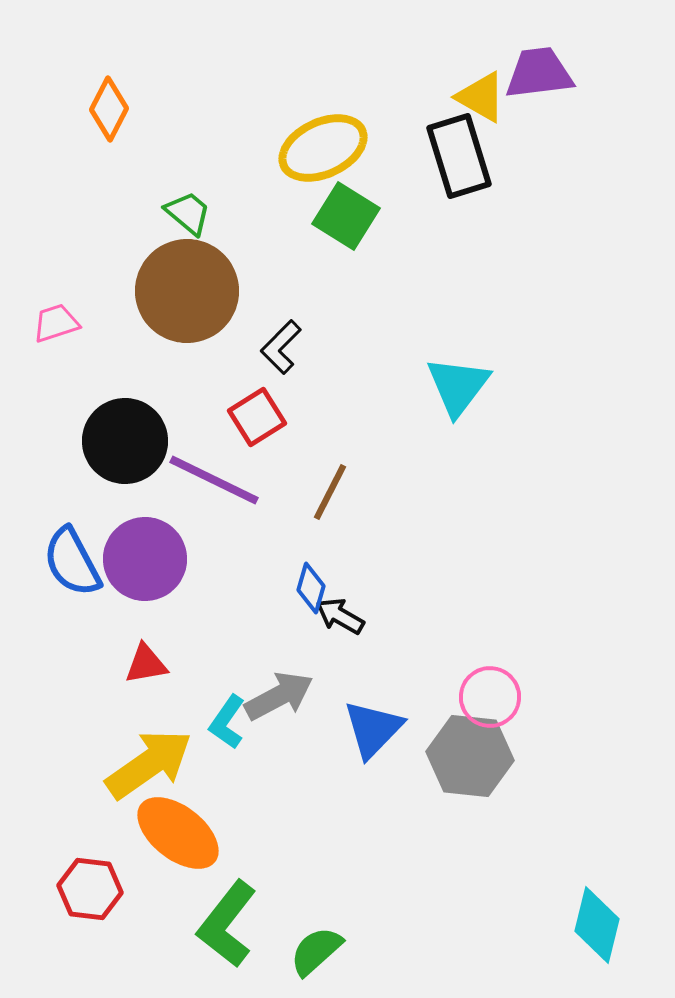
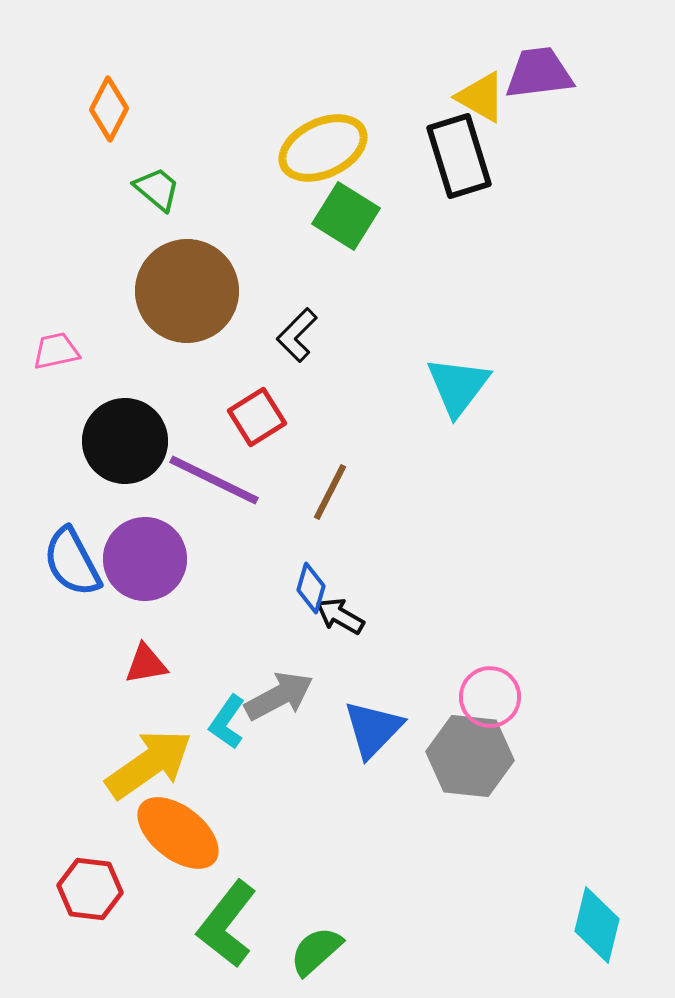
green trapezoid: moved 31 px left, 24 px up
pink trapezoid: moved 28 px down; rotated 6 degrees clockwise
black L-shape: moved 16 px right, 12 px up
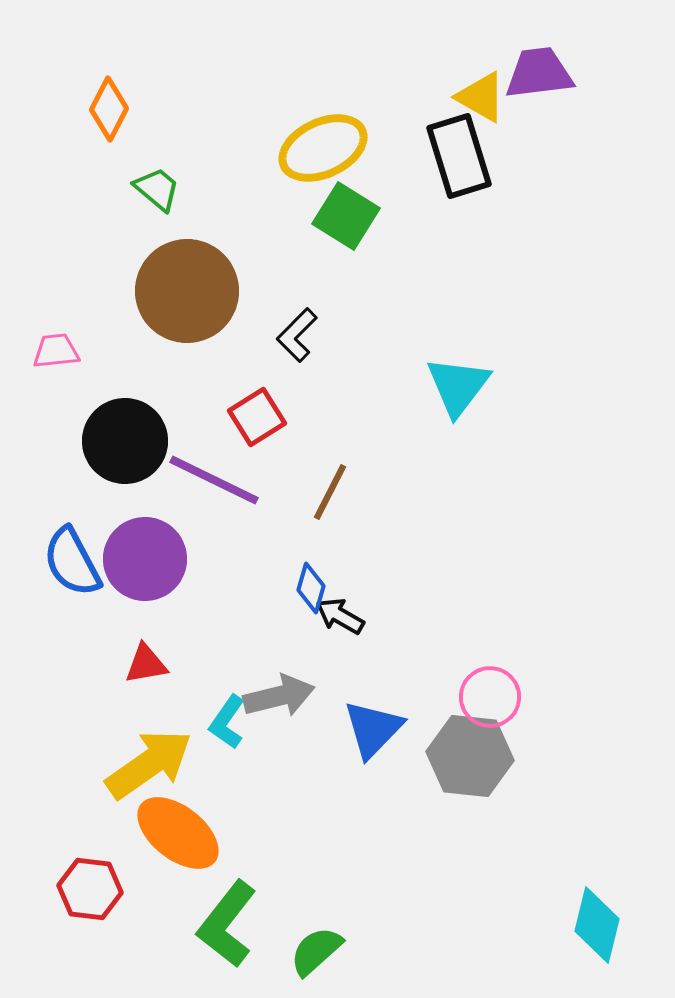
pink trapezoid: rotated 6 degrees clockwise
gray arrow: rotated 14 degrees clockwise
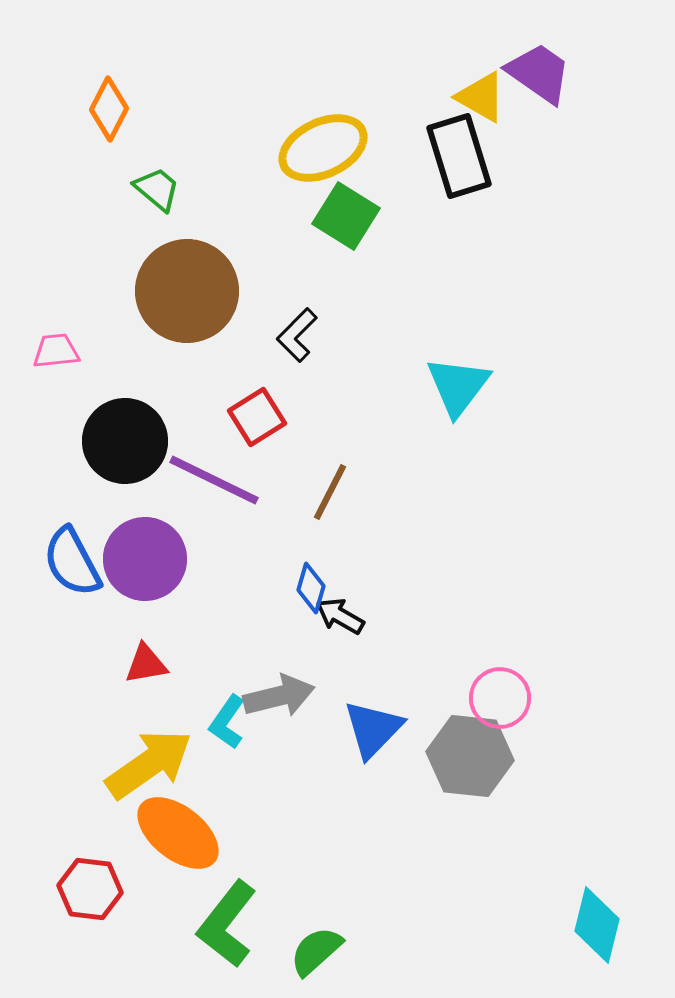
purple trapezoid: rotated 42 degrees clockwise
pink circle: moved 10 px right, 1 px down
